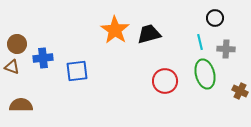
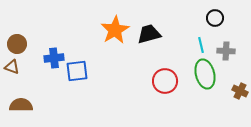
orange star: rotated 8 degrees clockwise
cyan line: moved 1 px right, 3 px down
gray cross: moved 2 px down
blue cross: moved 11 px right
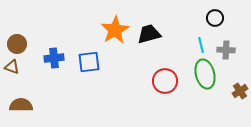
gray cross: moved 1 px up
blue square: moved 12 px right, 9 px up
brown cross: rotated 28 degrees clockwise
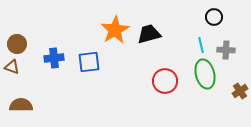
black circle: moved 1 px left, 1 px up
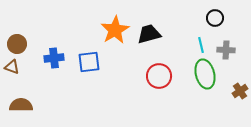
black circle: moved 1 px right, 1 px down
red circle: moved 6 px left, 5 px up
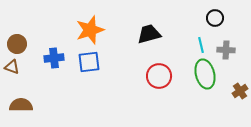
orange star: moved 25 px left; rotated 12 degrees clockwise
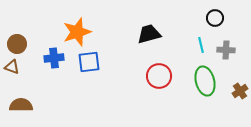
orange star: moved 13 px left, 2 px down
green ellipse: moved 7 px down
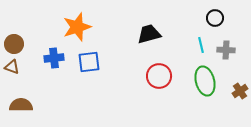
orange star: moved 5 px up
brown circle: moved 3 px left
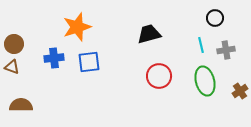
gray cross: rotated 12 degrees counterclockwise
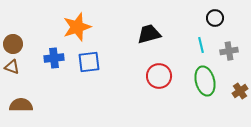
brown circle: moved 1 px left
gray cross: moved 3 px right, 1 px down
